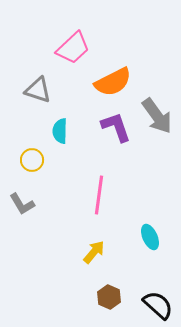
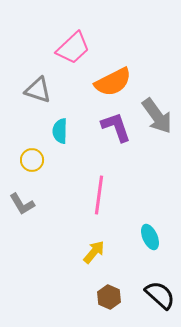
black semicircle: moved 2 px right, 10 px up
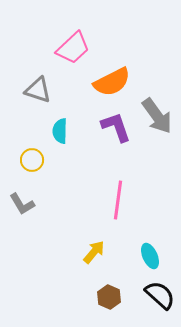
orange semicircle: moved 1 px left
pink line: moved 19 px right, 5 px down
cyan ellipse: moved 19 px down
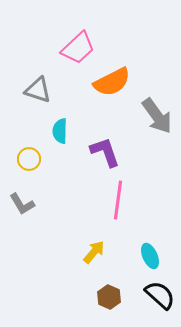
pink trapezoid: moved 5 px right
purple L-shape: moved 11 px left, 25 px down
yellow circle: moved 3 px left, 1 px up
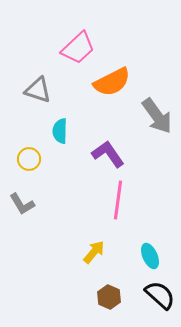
purple L-shape: moved 3 px right, 2 px down; rotated 16 degrees counterclockwise
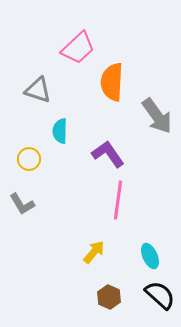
orange semicircle: rotated 120 degrees clockwise
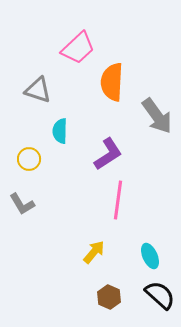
purple L-shape: rotated 92 degrees clockwise
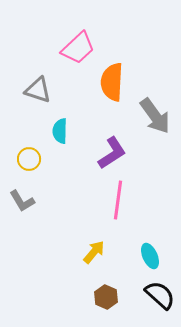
gray arrow: moved 2 px left
purple L-shape: moved 4 px right, 1 px up
gray L-shape: moved 3 px up
brown hexagon: moved 3 px left
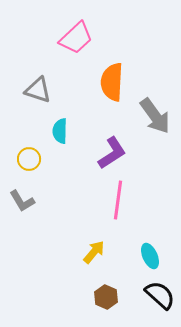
pink trapezoid: moved 2 px left, 10 px up
